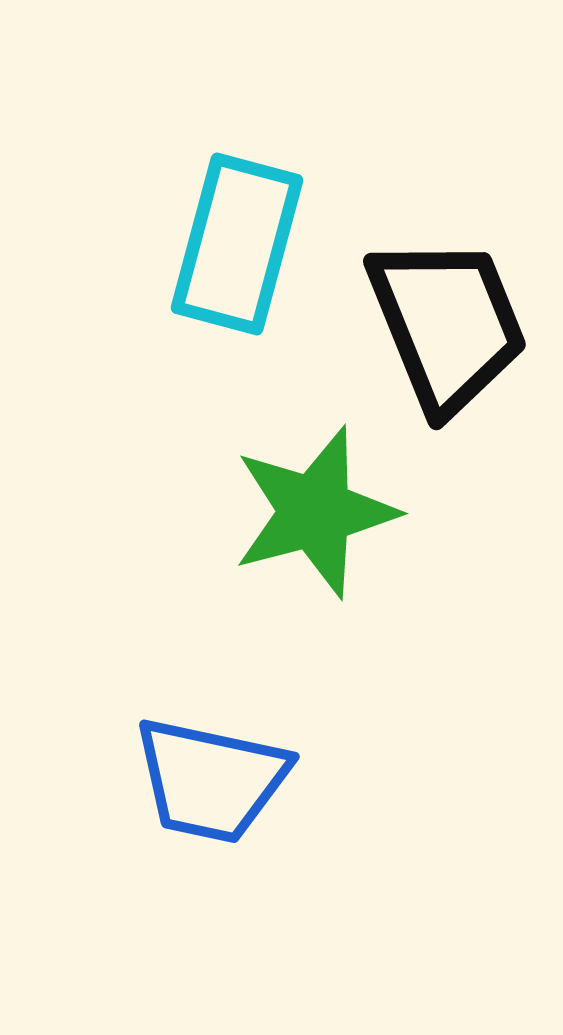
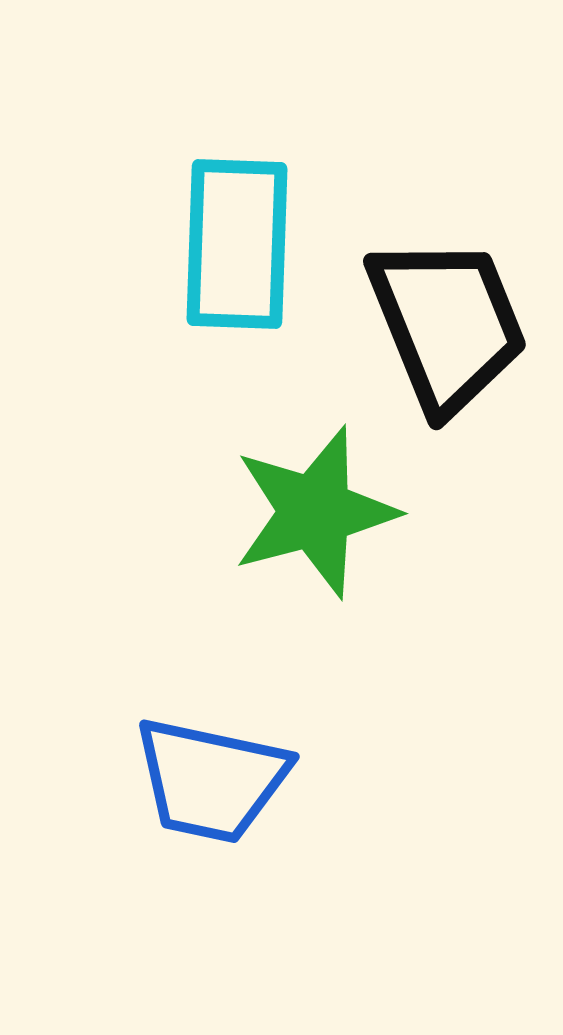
cyan rectangle: rotated 13 degrees counterclockwise
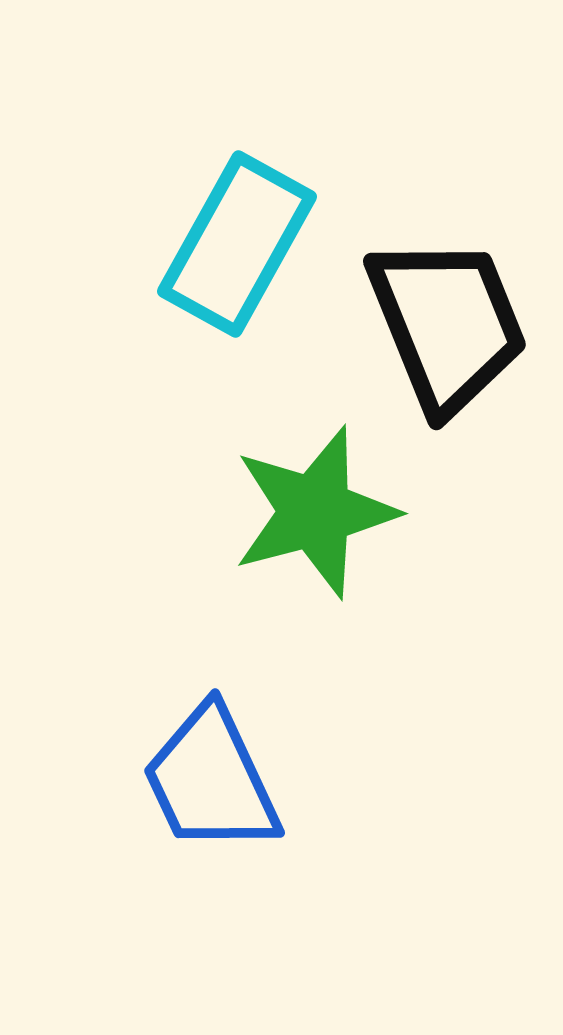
cyan rectangle: rotated 27 degrees clockwise
blue trapezoid: rotated 53 degrees clockwise
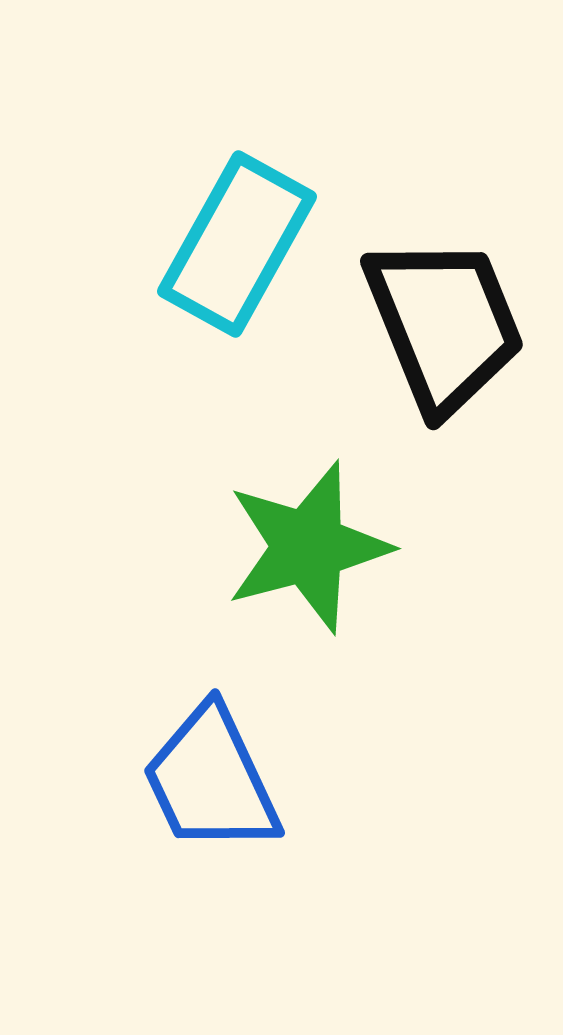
black trapezoid: moved 3 px left
green star: moved 7 px left, 35 px down
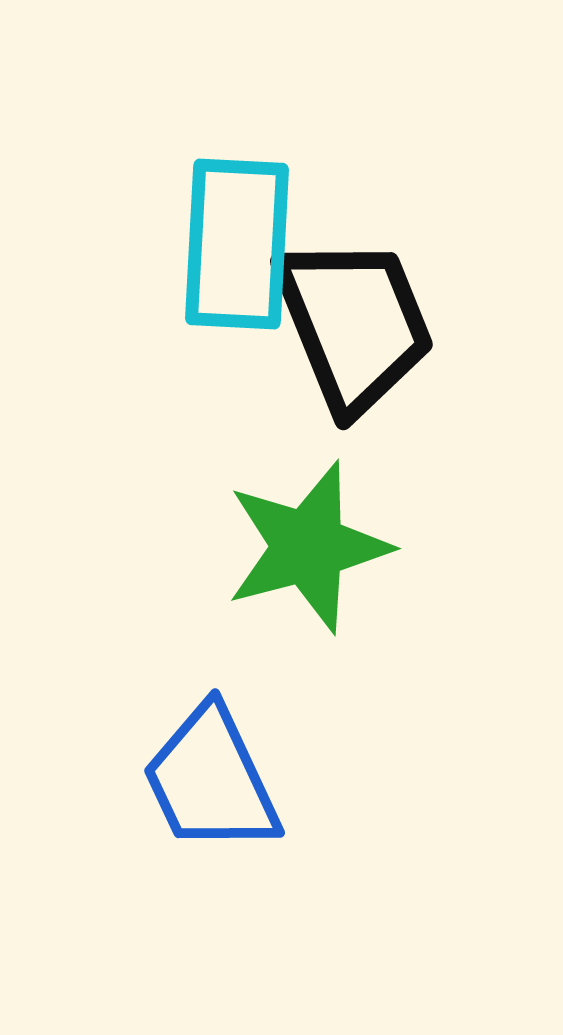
cyan rectangle: rotated 26 degrees counterclockwise
black trapezoid: moved 90 px left
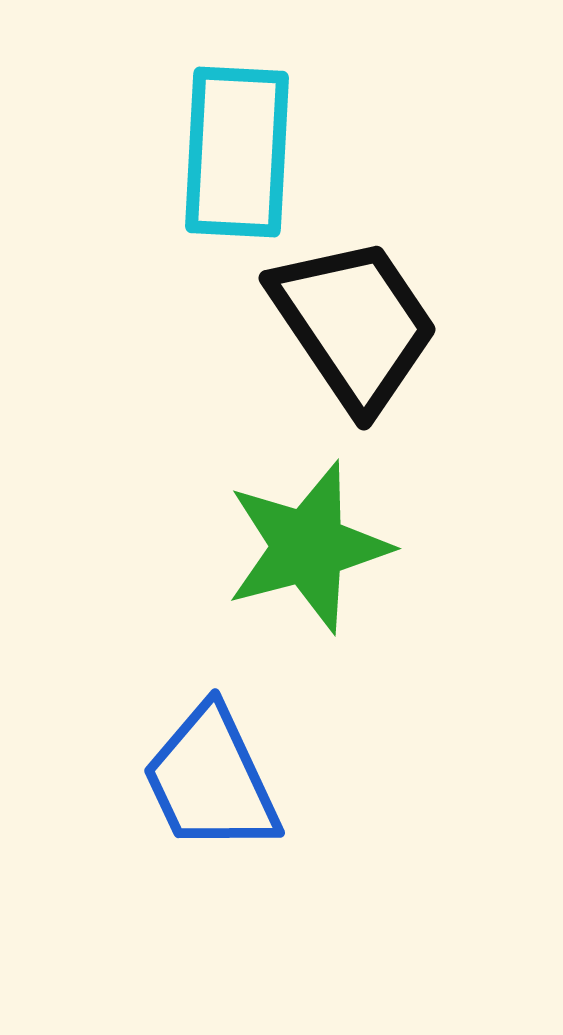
cyan rectangle: moved 92 px up
black trapezoid: rotated 12 degrees counterclockwise
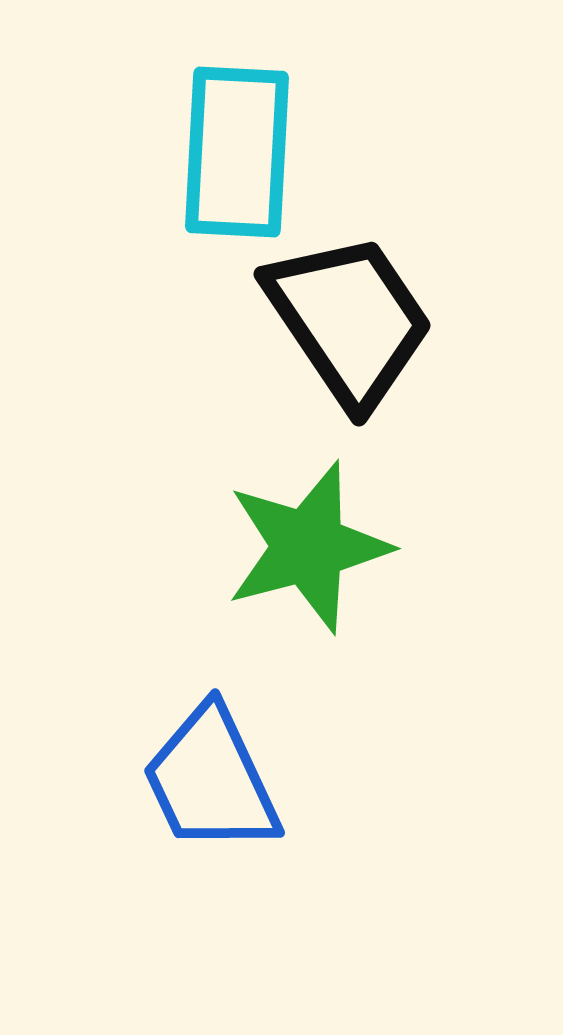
black trapezoid: moved 5 px left, 4 px up
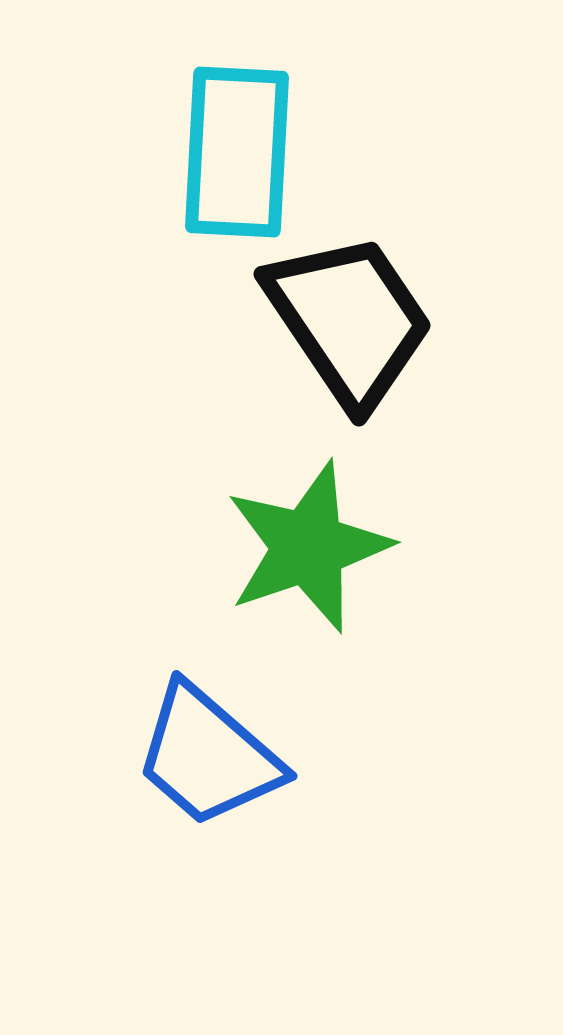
green star: rotated 4 degrees counterclockwise
blue trapezoid: moved 3 px left, 24 px up; rotated 24 degrees counterclockwise
